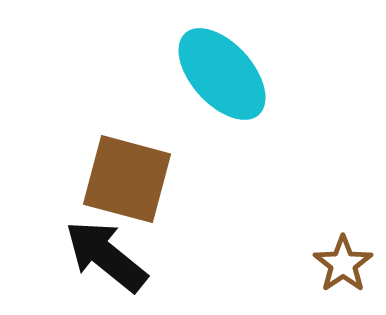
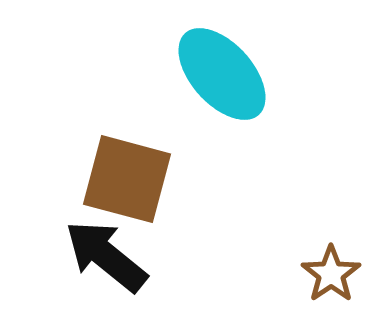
brown star: moved 12 px left, 10 px down
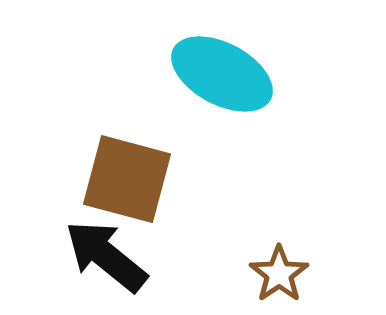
cyan ellipse: rotated 20 degrees counterclockwise
brown star: moved 52 px left
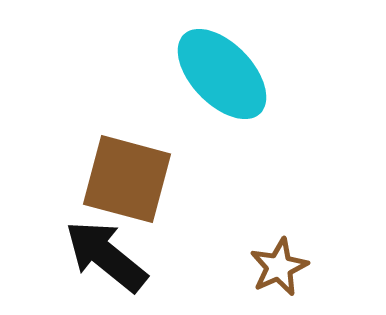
cyan ellipse: rotated 18 degrees clockwise
brown star: moved 7 px up; rotated 10 degrees clockwise
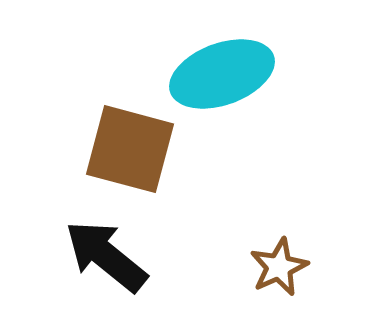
cyan ellipse: rotated 66 degrees counterclockwise
brown square: moved 3 px right, 30 px up
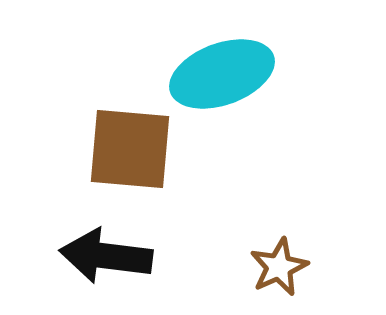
brown square: rotated 10 degrees counterclockwise
black arrow: rotated 32 degrees counterclockwise
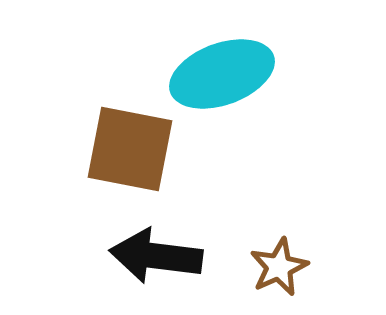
brown square: rotated 6 degrees clockwise
black arrow: moved 50 px right
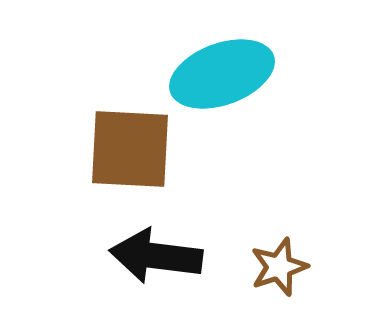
brown square: rotated 8 degrees counterclockwise
brown star: rotated 6 degrees clockwise
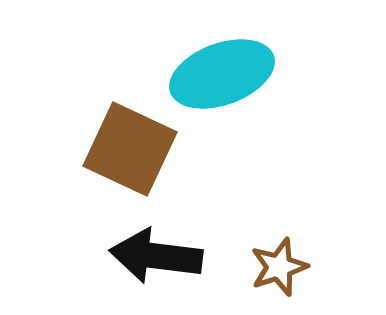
brown square: rotated 22 degrees clockwise
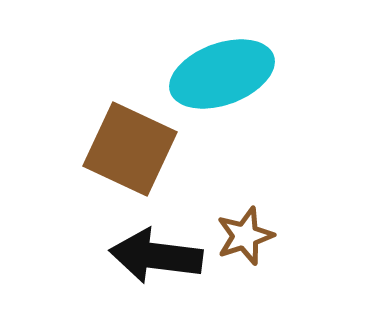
brown star: moved 34 px left, 31 px up
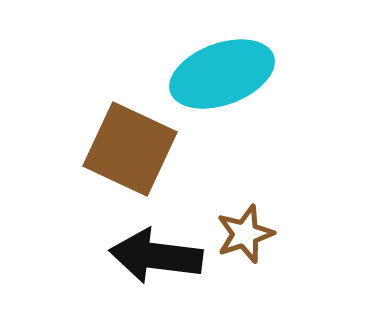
brown star: moved 2 px up
